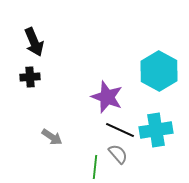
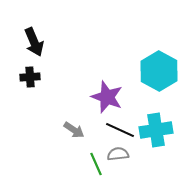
gray arrow: moved 22 px right, 7 px up
gray semicircle: rotated 55 degrees counterclockwise
green line: moved 1 px right, 3 px up; rotated 30 degrees counterclockwise
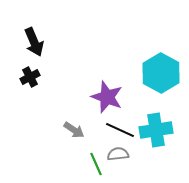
cyan hexagon: moved 2 px right, 2 px down
black cross: rotated 24 degrees counterclockwise
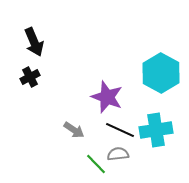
green line: rotated 20 degrees counterclockwise
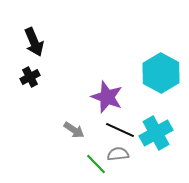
cyan cross: moved 3 px down; rotated 20 degrees counterclockwise
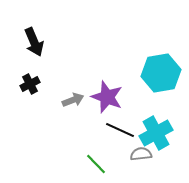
cyan hexagon: rotated 21 degrees clockwise
black cross: moved 7 px down
gray arrow: moved 1 px left, 30 px up; rotated 55 degrees counterclockwise
gray semicircle: moved 23 px right
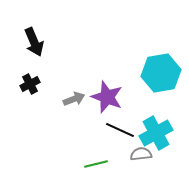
gray arrow: moved 1 px right, 1 px up
green line: rotated 60 degrees counterclockwise
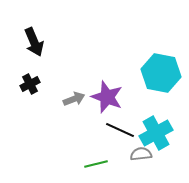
cyan hexagon: rotated 21 degrees clockwise
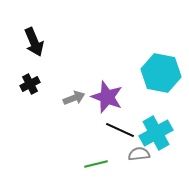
gray arrow: moved 1 px up
gray semicircle: moved 2 px left
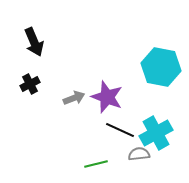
cyan hexagon: moved 6 px up
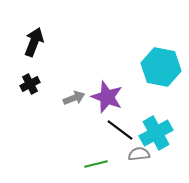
black arrow: rotated 136 degrees counterclockwise
black line: rotated 12 degrees clockwise
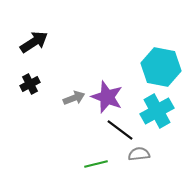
black arrow: rotated 36 degrees clockwise
cyan cross: moved 1 px right, 22 px up
